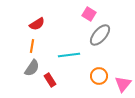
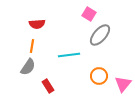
red semicircle: rotated 28 degrees clockwise
gray semicircle: moved 4 px left, 1 px up
red rectangle: moved 2 px left, 6 px down
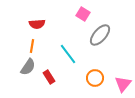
pink square: moved 6 px left
cyan line: moved 1 px left, 1 px up; rotated 60 degrees clockwise
orange circle: moved 4 px left, 2 px down
red rectangle: moved 1 px right, 9 px up
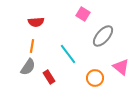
red semicircle: moved 1 px left, 2 px up
gray ellipse: moved 3 px right, 1 px down
pink triangle: moved 2 px left, 17 px up; rotated 30 degrees counterclockwise
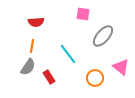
pink square: rotated 24 degrees counterclockwise
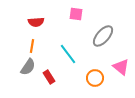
pink square: moved 7 px left
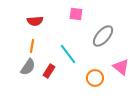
red semicircle: moved 1 px left, 1 px up
red rectangle: moved 6 px up; rotated 64 degrees clockwise
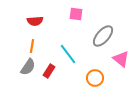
pink triangle: moved 8 px up
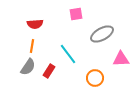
pink square: rotated 16 degrees counterclockwise
red semicircle: moved 3 px down
gray ellipse: moved 1 px left, 2 px up; rotated 20 degrees clockwise
pink triangle: rotated 42 degrees counterclockwise
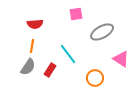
gray ellipse: moved 2 px up
pink triangle: rotated 36 degrees clockwise
red rectangle: moved 1 px right, 1 px up
